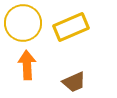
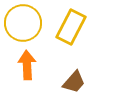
yellow rectangle: rotated 40 degrees counterclockwise
brown trapezoid: rotated 25 degrees counterclockwise
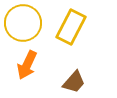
orange arrow: rotated 152 degrees counterclockwise
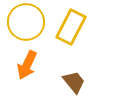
yellow circle: moved 3 px right, 1 px up
brown trapezoid: rotated 80 degrees counterclockwise
